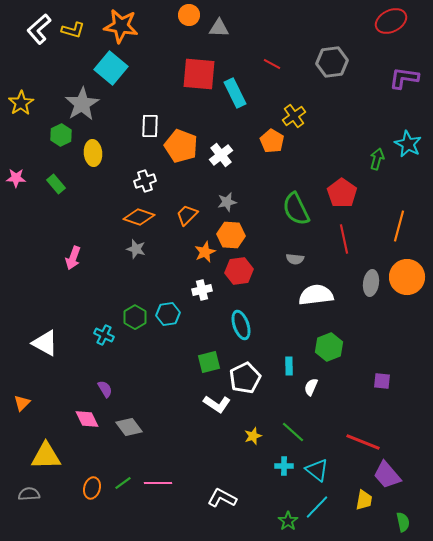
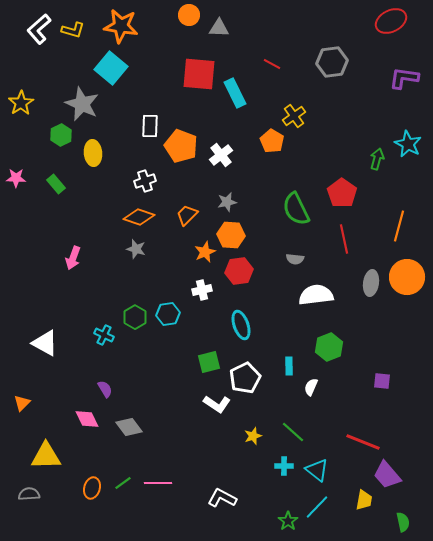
gray star at (82, 104): rotated 16 degrees counterclockwise
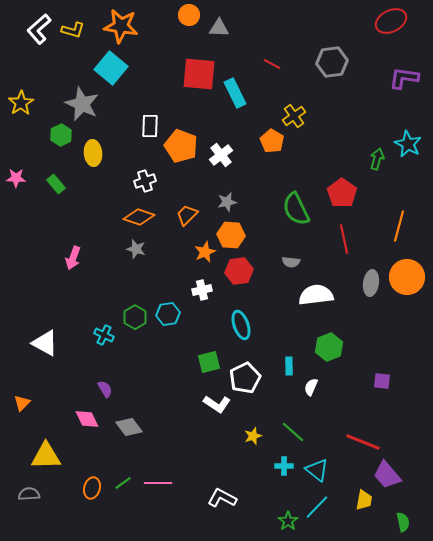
gray semicircle at (295, 259): moved 4 px left, 3 px down
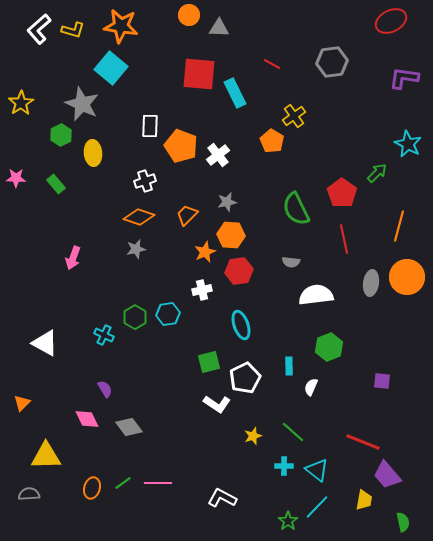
white cross at (221, 155): moved 3 px left
green arrow at (377, 159): moved 14 px down; rotated 30 degrees clockwise
gray star at (136, 249): rotated 30 degrees counterclockwise
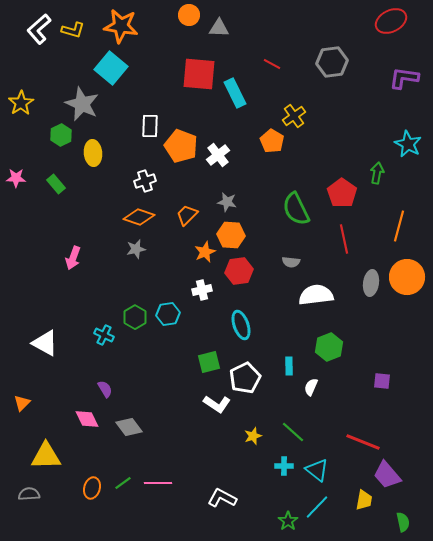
green arrow at (377, 173): rotated 35 degrees counterclockwise
gray star at (227, 202): rotated 24 degrees clockwise
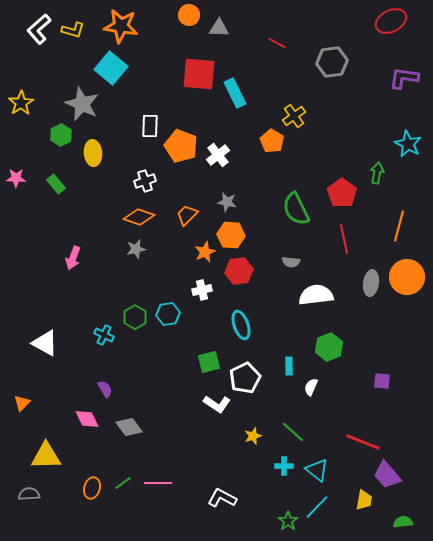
red line at (272, 64): moved 5 px right, 21 px up
green semicircle at (403, 522): rotated 84 degrees counterclockwise
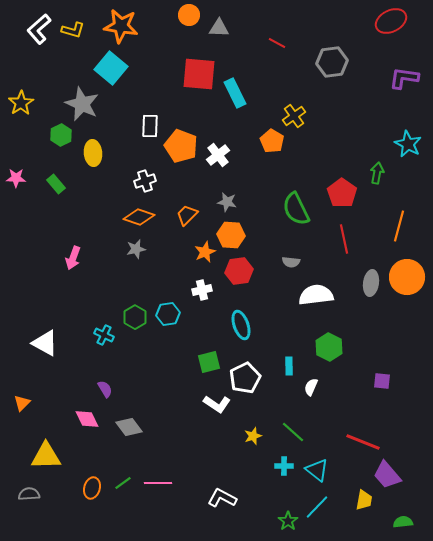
green hexagon at (329, 347): rotated 12 degrees counterclockwise
